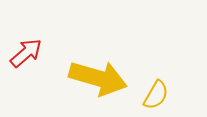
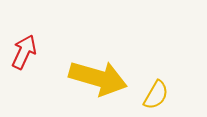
red arrow: moved 2 px left, 1 px up; rotated 24 degrees counterclockwise
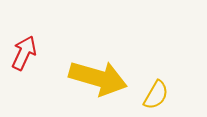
red arrow: moved 1 px down
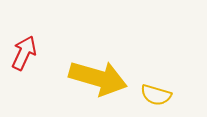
yellow semicircle: rotated 76 degrees clockwise
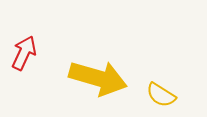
yellow semicircle: moved 5 px right; rotated 16 degrees clockwise
